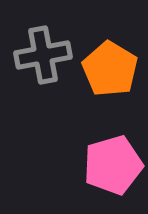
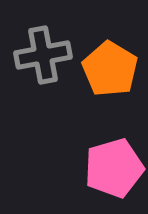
pink pentagon: moved 1 px right, 3 px down
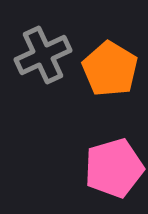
gray cross: rotated 14 degrees counterclockwise
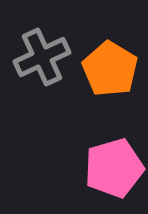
gray cross: moved 1 px left, 2 px down
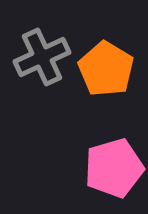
orange pentagon: moved 4 px left
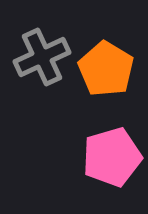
pink pentagon: moved 2 px left, 11 px up
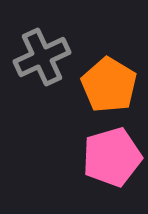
orange pentagon: moved 3 px right, 16 px down
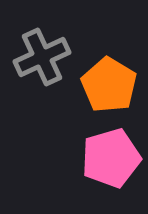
pink pentagon: moved 1 px left, 1 px down
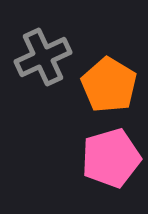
gray cross: moved 1 px right
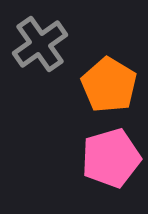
gray cross: moved 3 px left, 13 px up; rotated 10 degrees counterclockwise
